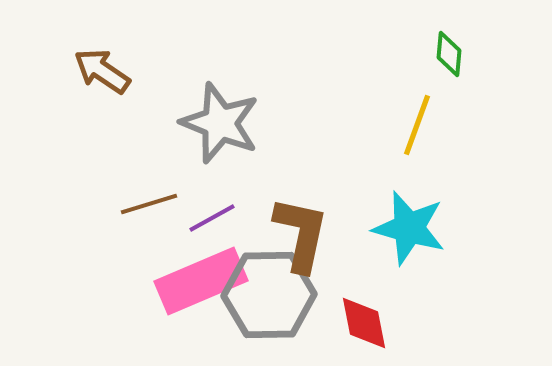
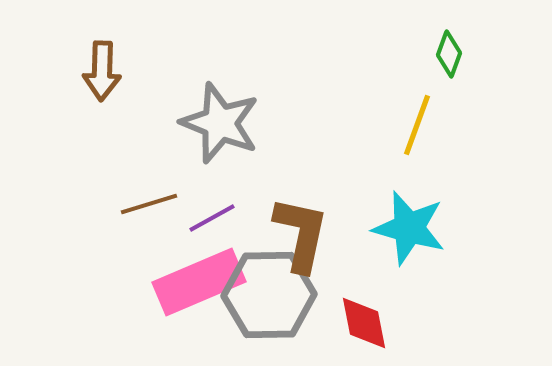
green diamond: rotated 15 degrees clockwise
brown arrow: rotated 122 degrees counterclockwise
pink rectangle: moved 2 px left, 1 px down
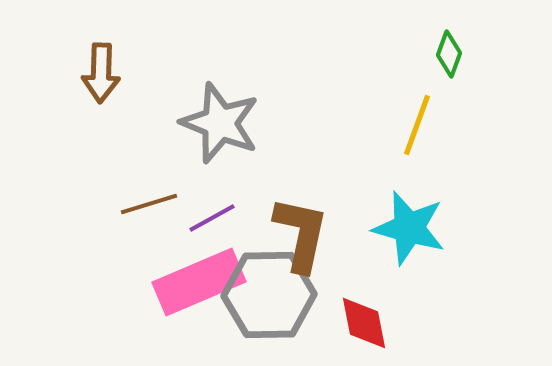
brown arrow: moved 1 px left, 2 px down
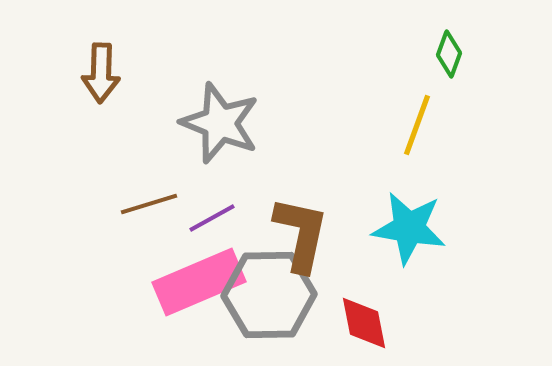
cyan star: rotated 6 degrees counterclockwise
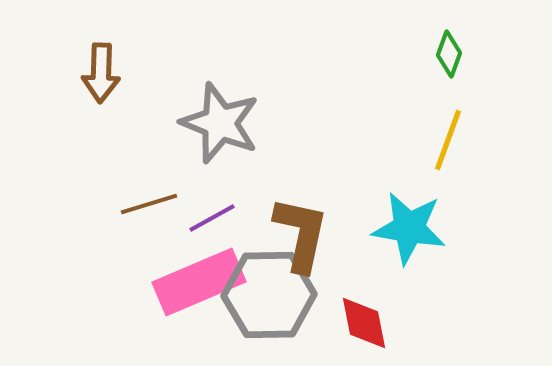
yellow line: moved 31 px right, 15 px down
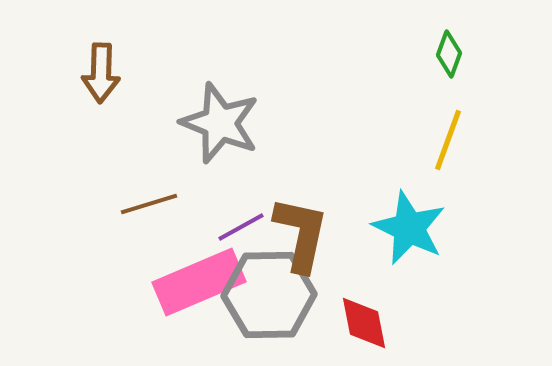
purple line: moved 29 px right, 9 px down
cyan star: rotated 16 degrees clockwise
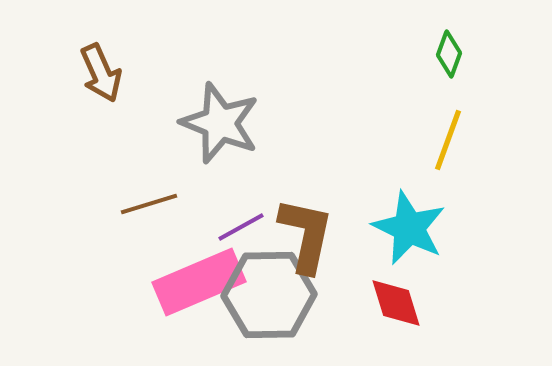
brown arrow: rotated 26 degrees counterclockwise
brown L-shape: moved 5 px right, 1 px down
red diamond: moved 32 px right, 20 px up; rotated 6 degrees counterclockwise
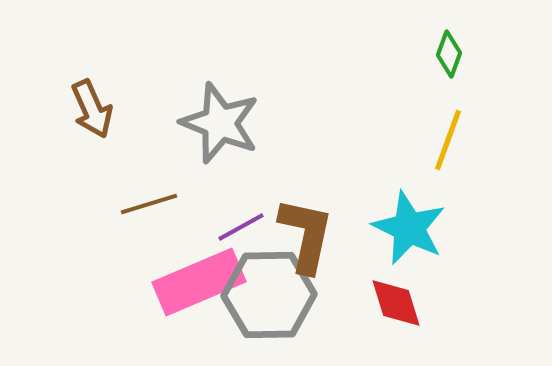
brown arrow: moved 9 px left, 36 px down
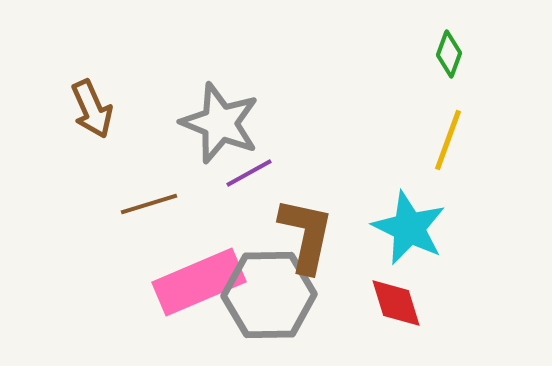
purple line: moved 8 px right, 54 px up
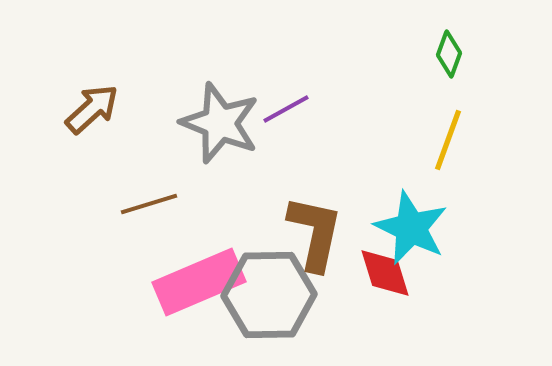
brown arrow: rotated 108 degrees counterclockwise
purple line: moved 37 px right, 64 px up
cyan star: moved 2 px right
brown L-shape: moved 9 px right, 2 px up
red diamond: moved 11 px left, 30 px up
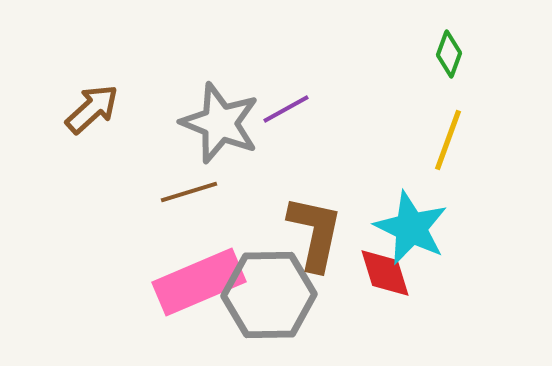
brown line: moved 40 px right, 12 px up
